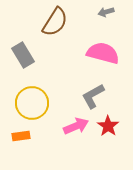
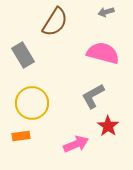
pink arrow: moved 18 px down
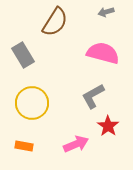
orange rectangle: moved 3 px right, 10 px down; rotated 18 degrees clockwise
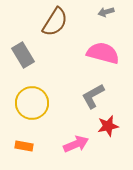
red star: rotated 25 degrees clockwise
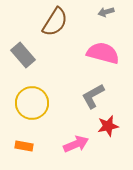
gray rectangle: rotated 10 degrees counterclockwise
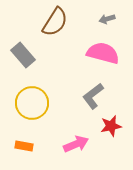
gray arrow: moved 1 px right, 7 px down
gray L-shape: rotated 8 degrees counterclockwise
red star: moved 3 px right
